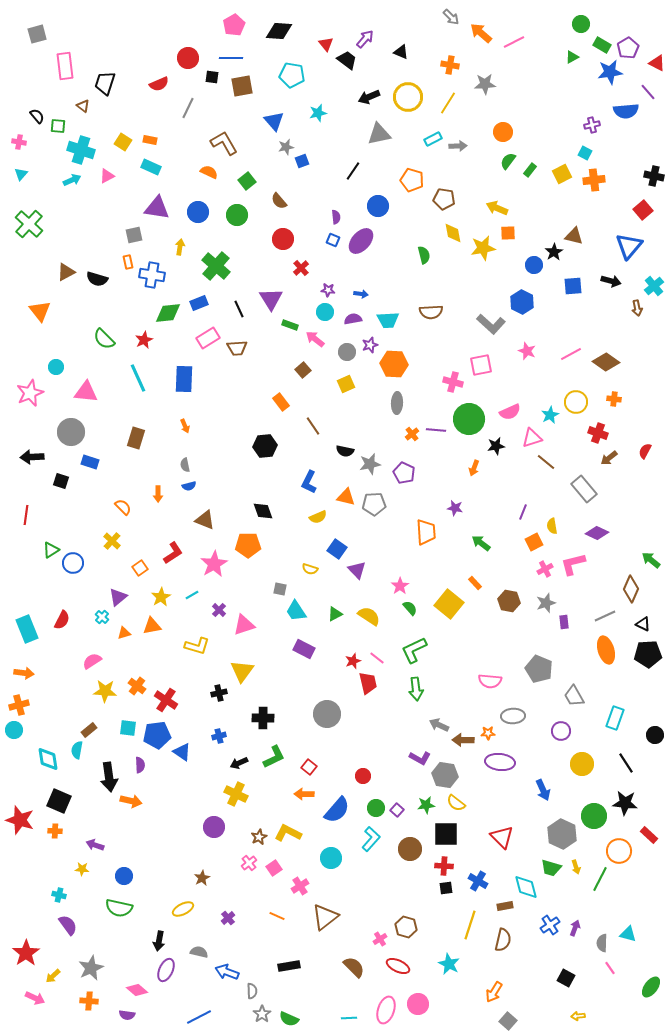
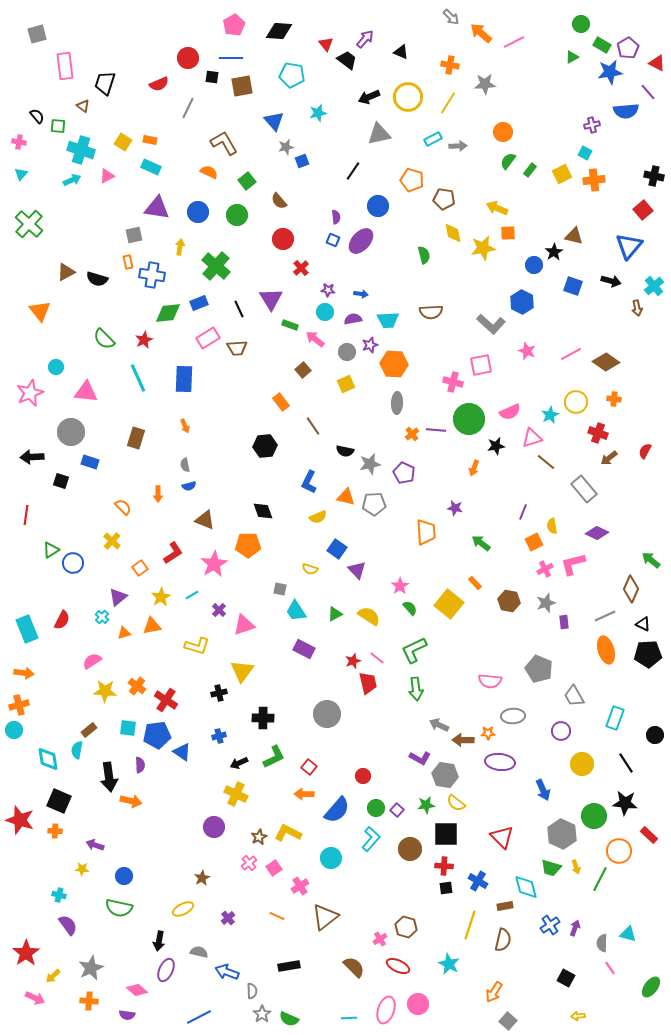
blue square at (573, 286): rotated 24 degrees clockwise
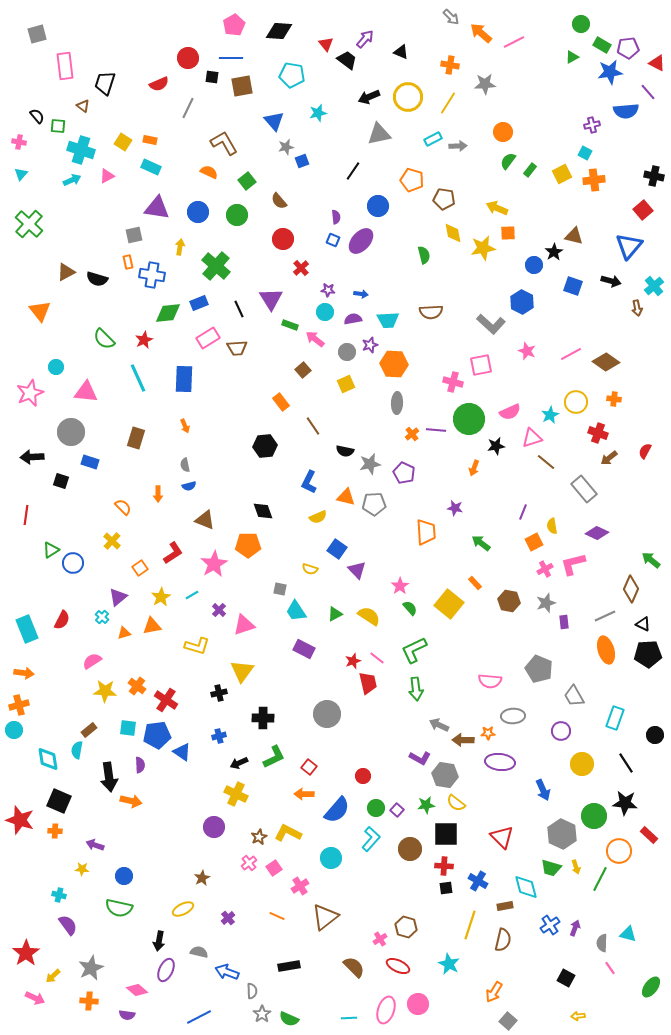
purple pentagon at (628, 48): rotated 25 degrees clockwise
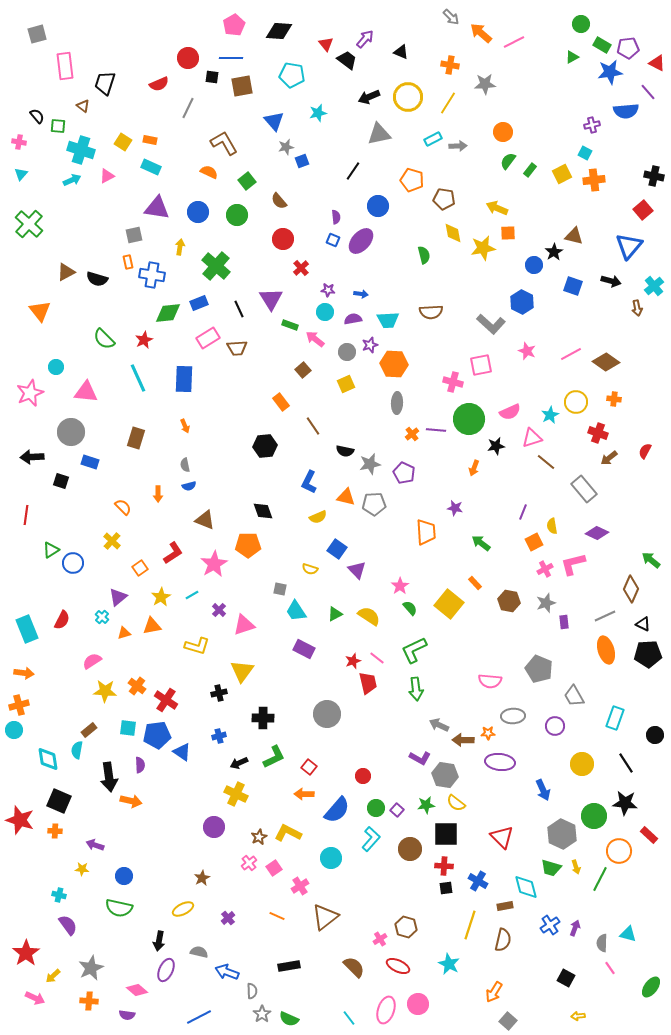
purple circle at (561, 731): moved 6 px left, 5 px up
cyan line at (349, 1018): rotated 56 degrees clockwise
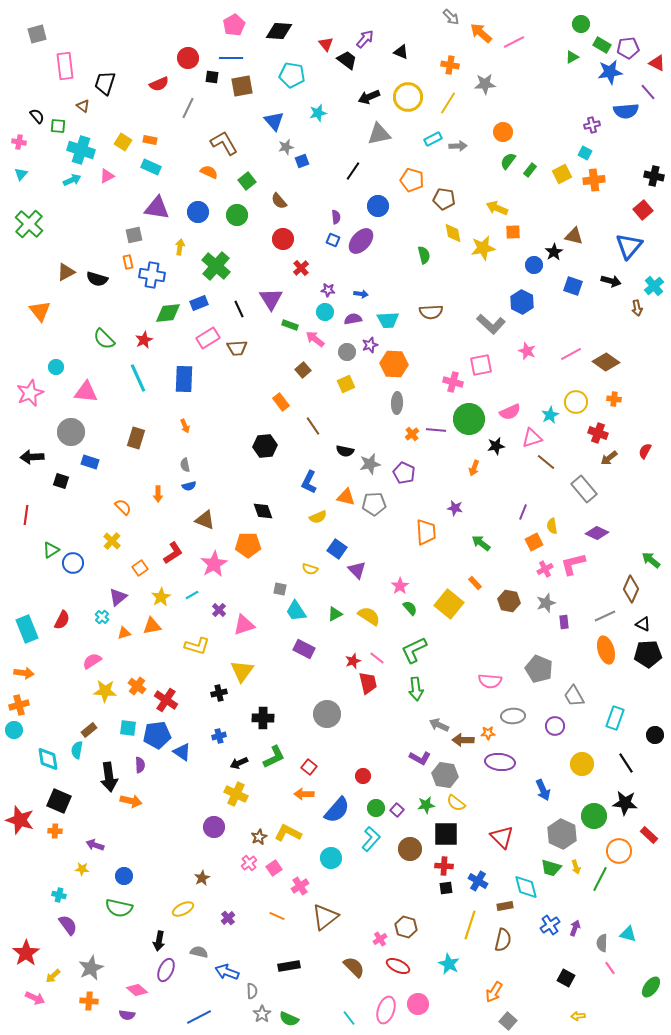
orange square at (508, 233): moved 5 px right, 1 px up
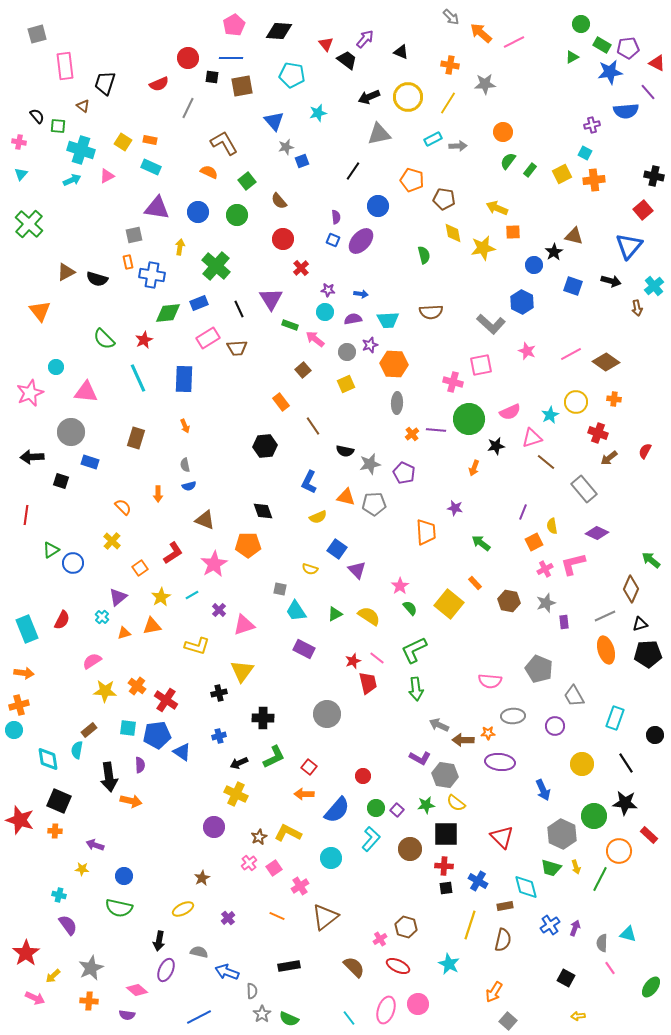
black triangle at (643, 624): moved 3 px left; rotated 42 degrees counterclockwise
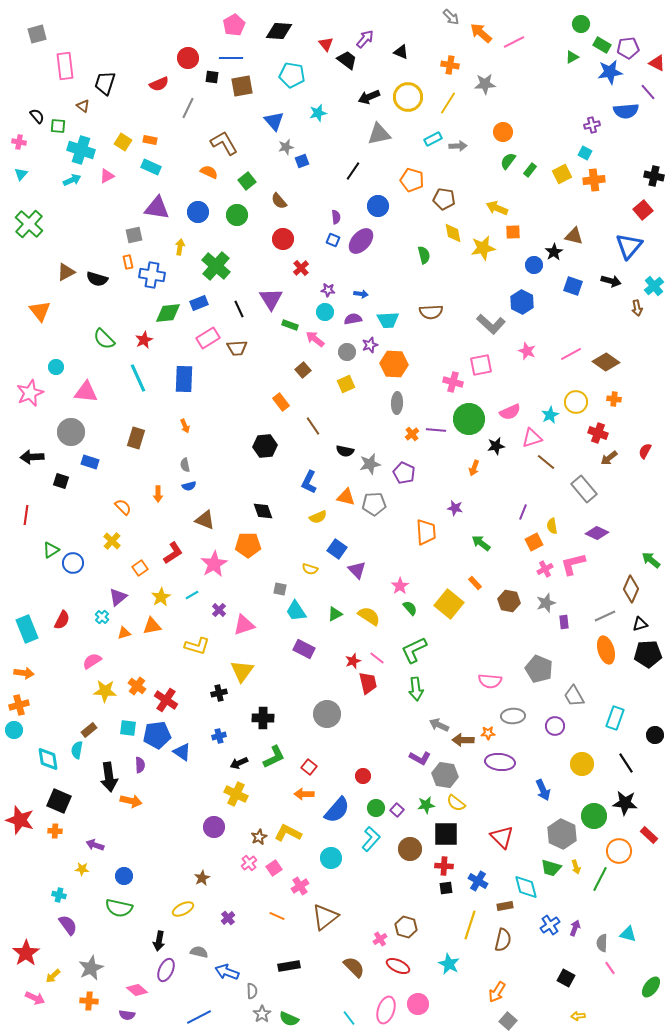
orange arrow at (494, 992): moved 3 px right
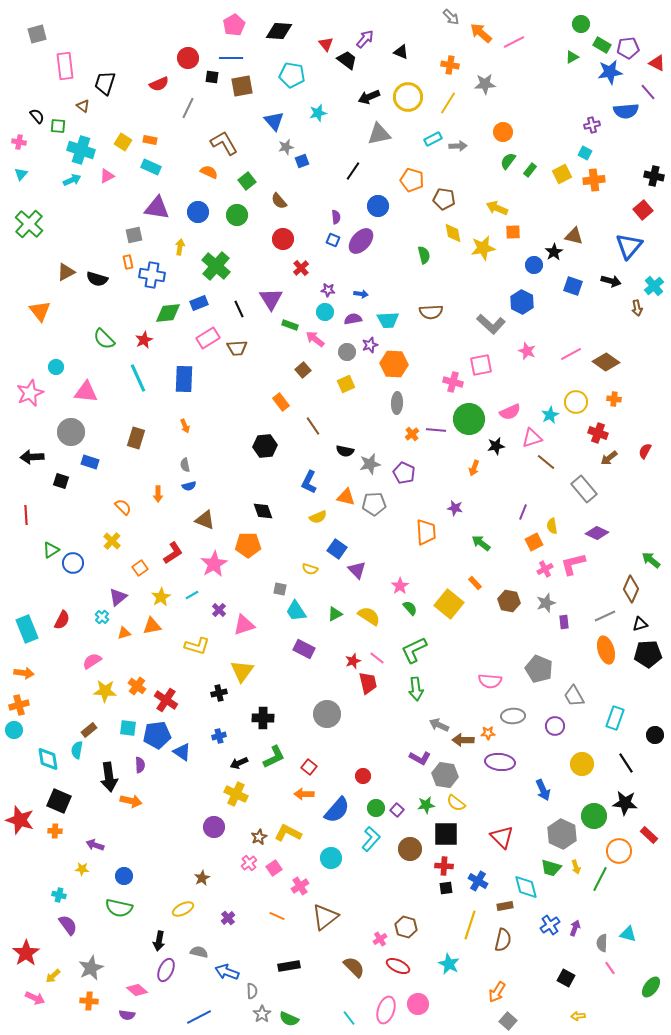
red line at (26, 515): rotated 12 degrees counterclockwise
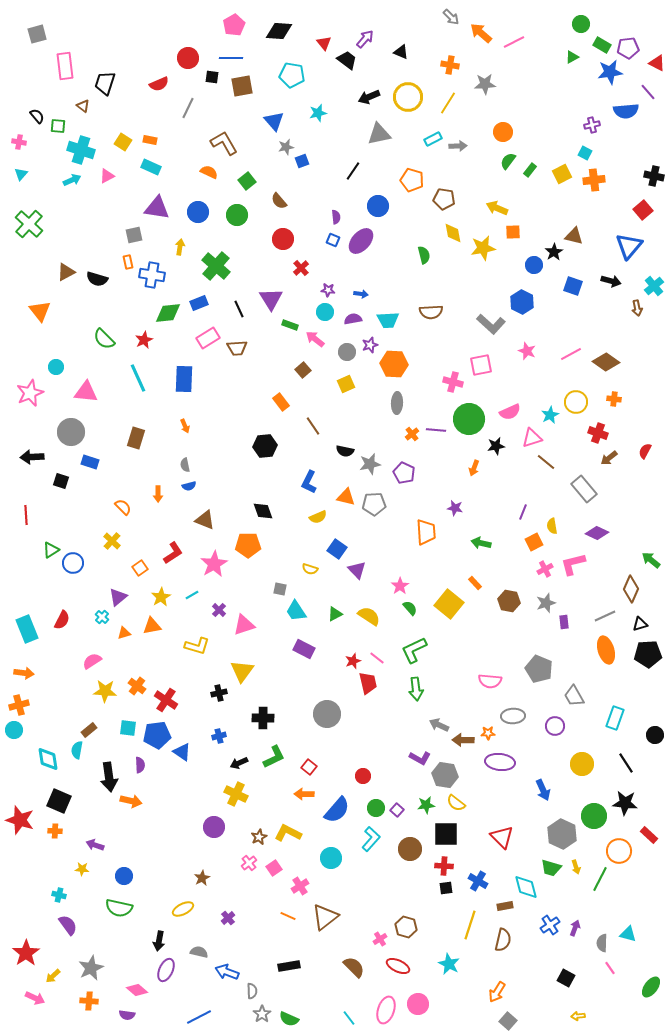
red triangle at (326, 44): moved 2 px left, 1 px up
green arrow at (481, 543): rotated 24 degrees counterclockwise
orange line at (277, 916): moved 11 px right
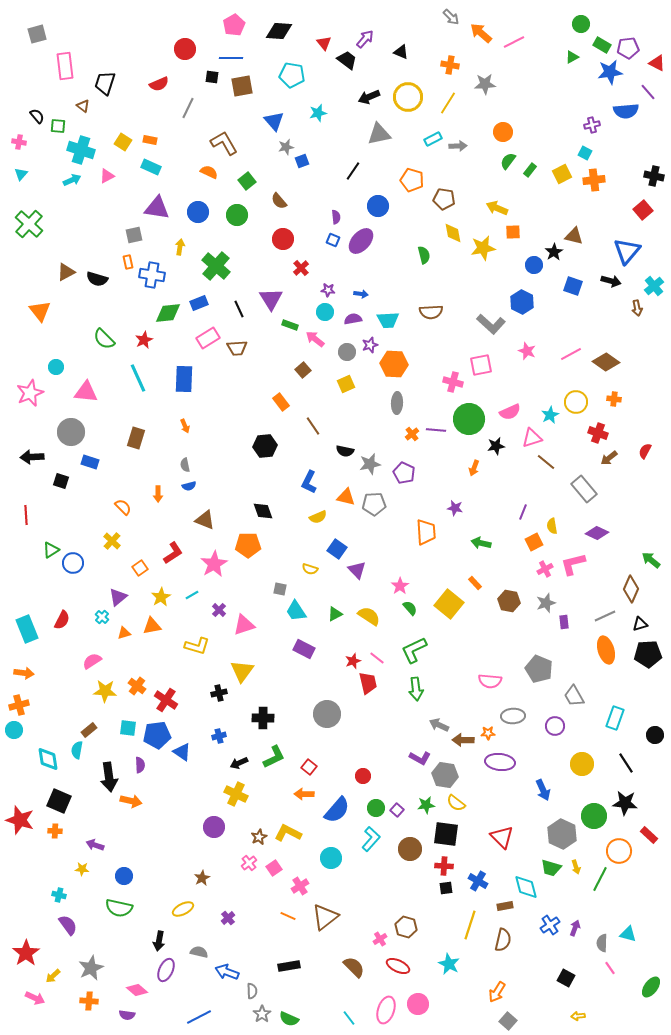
red circle at (188, 58): moved 3 px left, 9 px up
blue triangle at (629, 246): moved 2 px left, 5 px down
black square at (446, 834): rotated 8 degrees clockwise
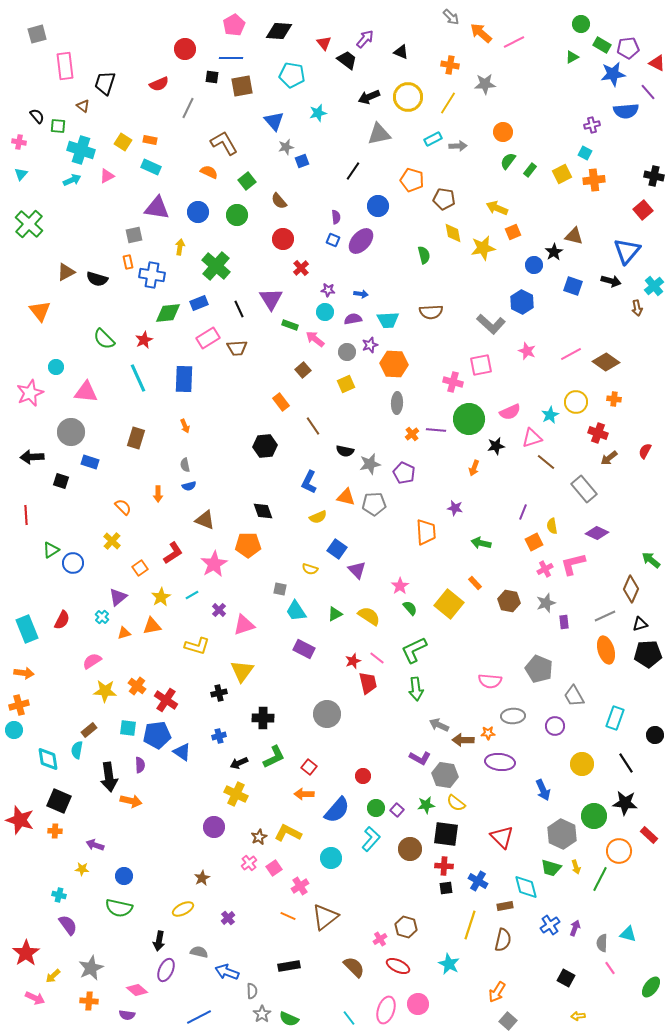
blue star at (610, 72): moved 3 px right, 2 px down
orange square at (513, 232): rotated 21 degrees counterclockwise
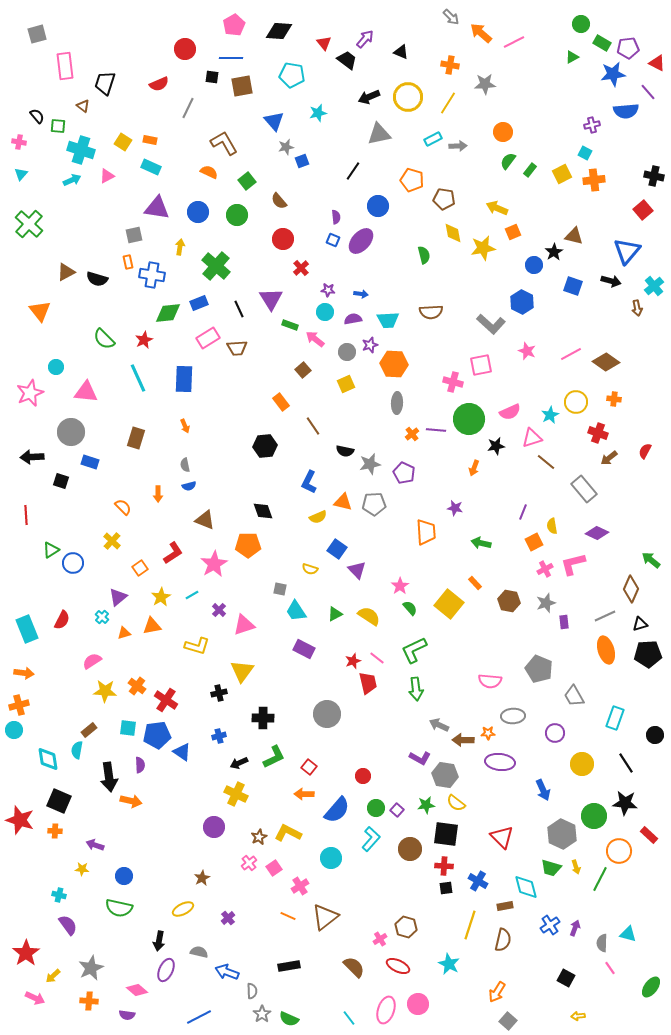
green rectangle at (602, 45): moved 2 px up
orange triangle at (346, 497): moved 3 px left, 5 px down
purple circle at (555, 726): moved 7 px down
